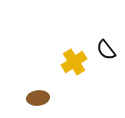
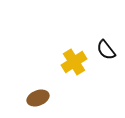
brown ellipse: rotated 15 degrees counterclockwise
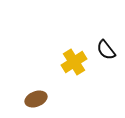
brown ellipse: moved 2 px left, 1 px down
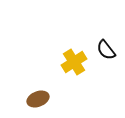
brown ellipse: moved 2 px right
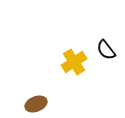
brown ellipse: moved 2 px left, 5 px down
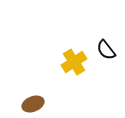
brown ellipse: moved 3 px left
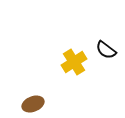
black semicircle: rotated 15 degrees counterclockwise
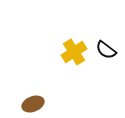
yellow cross: moved 10 px up
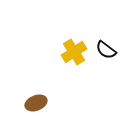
brown ellipse: moved 3 px right, 1 px up
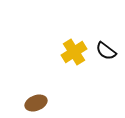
black semicircle: moved 1 px down
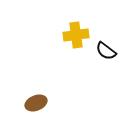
yellow cross: moved 2 px right, 17 px up; rotated 25 degrees clockwise
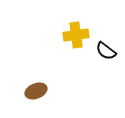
brown ellipse: moved 12 px up
